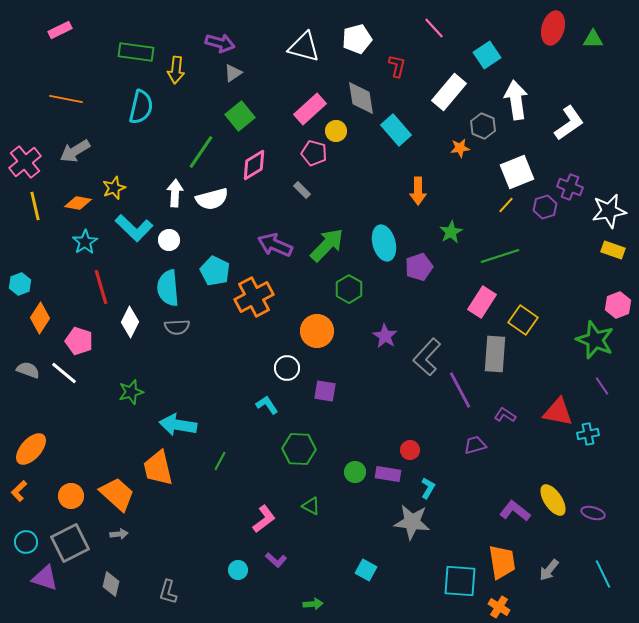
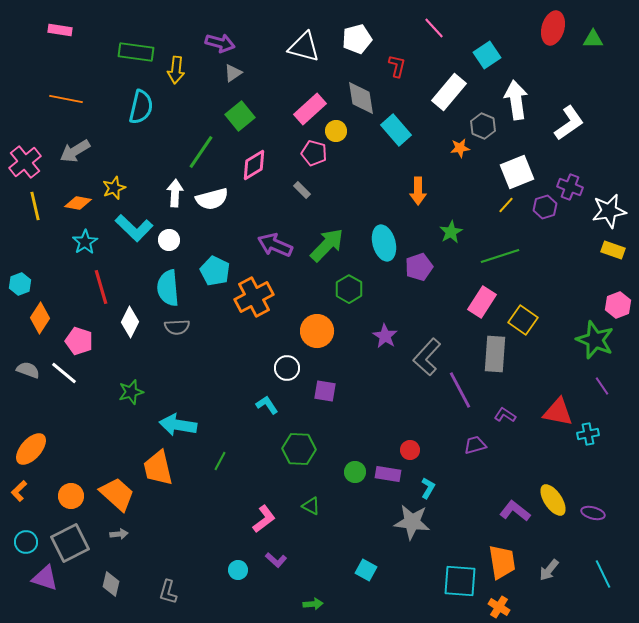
pink rectangle at (60, 30): rotated 35 degrees clockwise
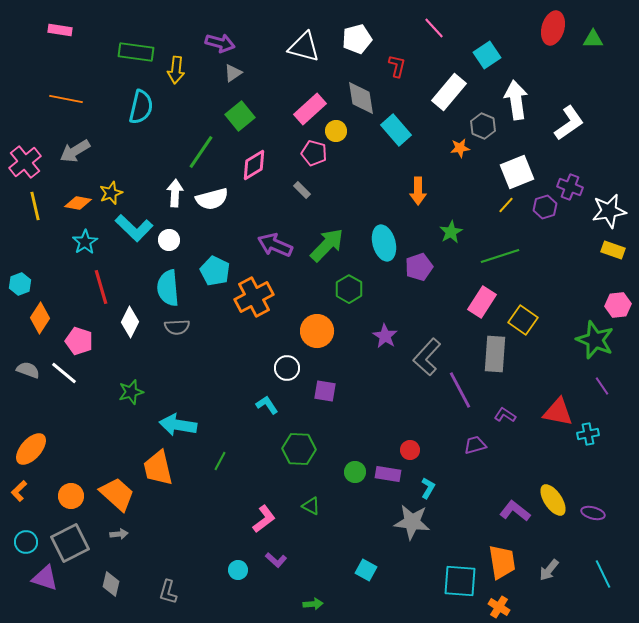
yellow star at (114, 188): moved 3 px left, 5 px down
pink hexagon at (618, 305): rotated 15 degrees clockwise
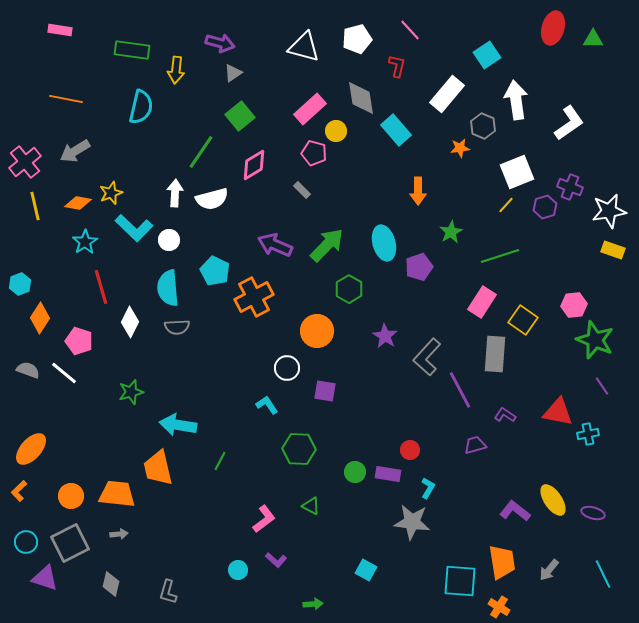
pink line at (434, 28): moved 24 px left, 2 px down
green rectangle at (136, 52): moved 4 px left, 2 px up
white rectangle at (449, 92): moved 2 px left, 2 px down
pink hexagon at (618, 305): moved 44 px left
orange trapezoid at (117, 494): rotated 36 degrees counterclockwise
